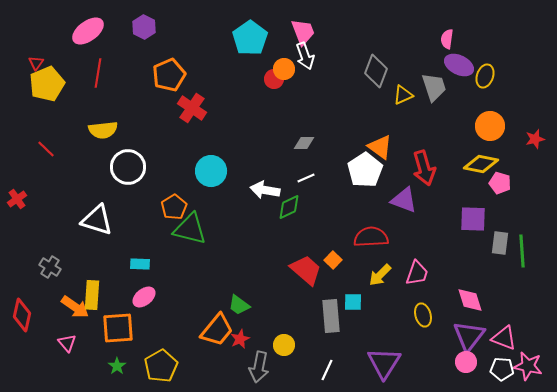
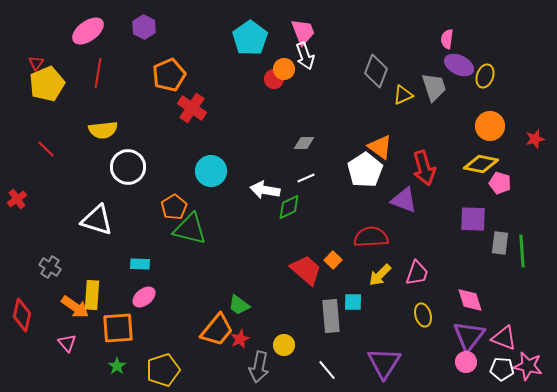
yellow pentagon at (161, 366): moved 2 px right, 4 px down; rotated 12 degrees clockwise
white line at (327, 370): rotated 65 degrees counterclockwise
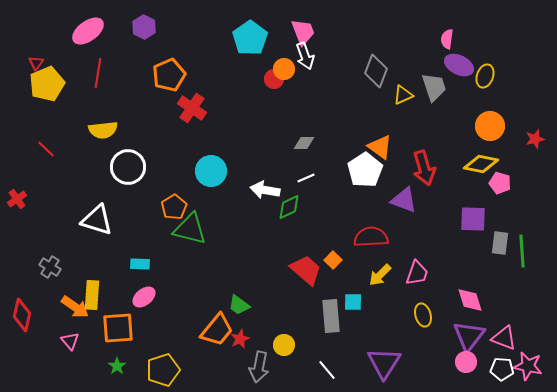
pink triangle at (67, 343): moved 3 px right, 2 px up
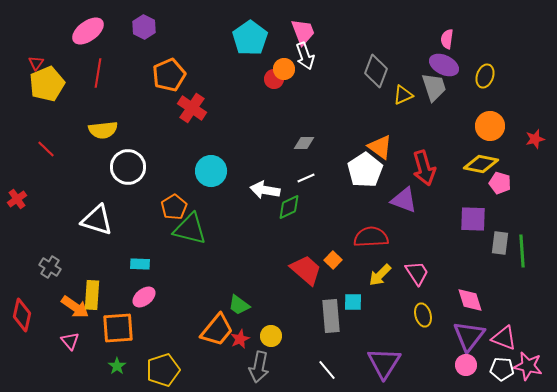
purple ellipse at (459, 65): moved 15 px left
pink trapezoid at (417, 273): rotated 52 degrees counterclockwise
yellow circle at (284, 345): moved 13 px left, 9 px up
pink circle at (466, 362): moved 3 px down
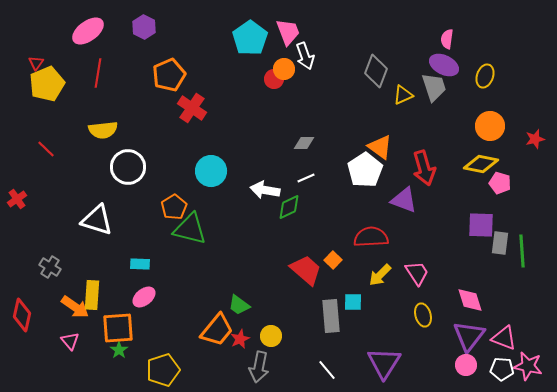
pink trapezoid at (303, 32): moved 15 px left
purple square at (473, 219): moved 8 px right, 6 px down
green star at (117, 366): moved 2 px right, 16 px up
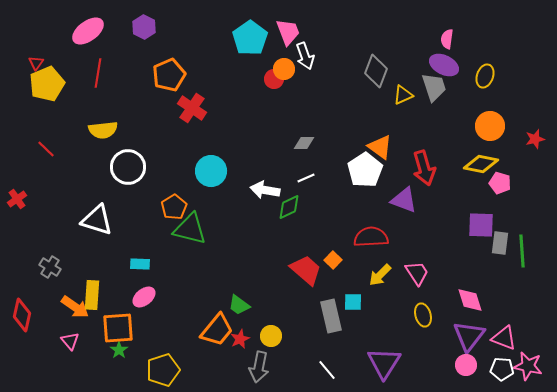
gray rectangle at (331, 316): rotated 8 degrees counterclockwise
